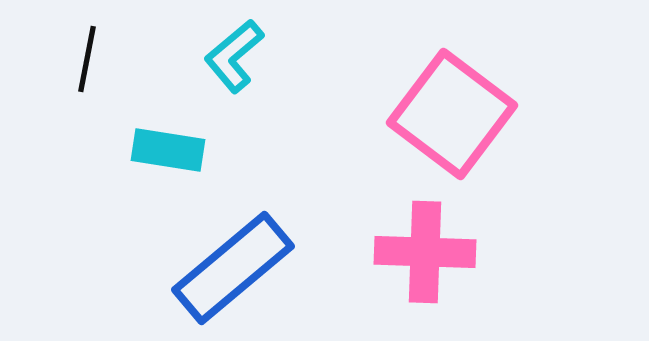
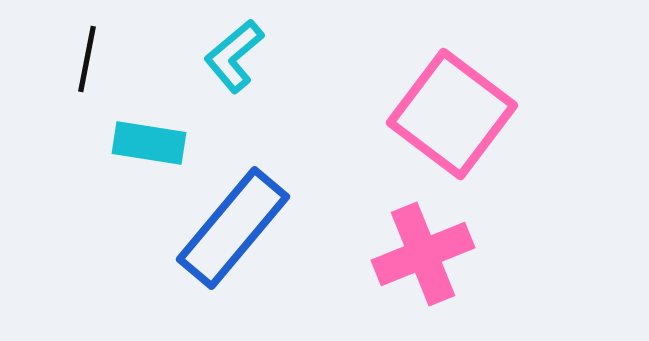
cyan rectangle: moved 19 px left, 7 px up
pink cross: moved 2 px left, 2 px down; rotated 24 degrees counterclockwise
blue rectangle: moved 40 px up; rotated 10 degrees counterclockwise
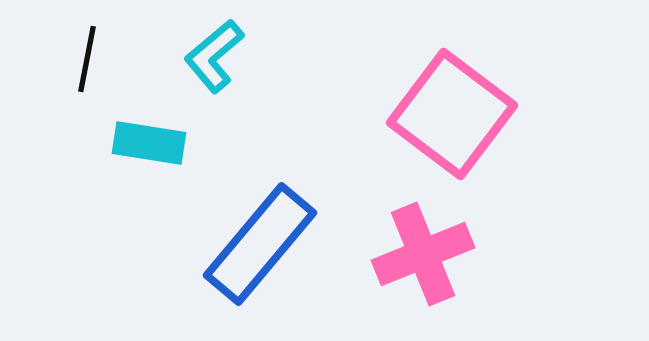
cyan L-shape: moved 20 px left
blue rectangle: moved 27 px right, 16 px down
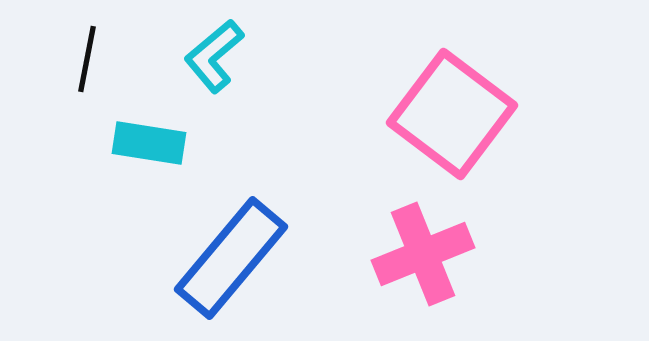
blue rectangle: moved 29 px left, 14 px down
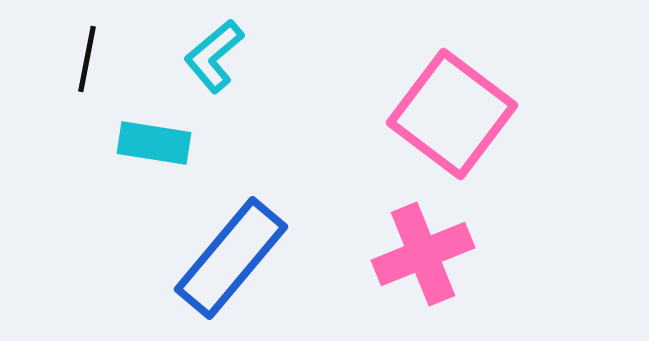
cyan rectangle: moved 5 px right
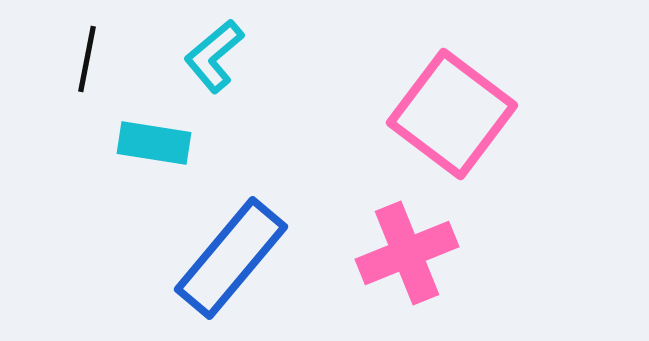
pink cross: moved 16 px left, 1 px up
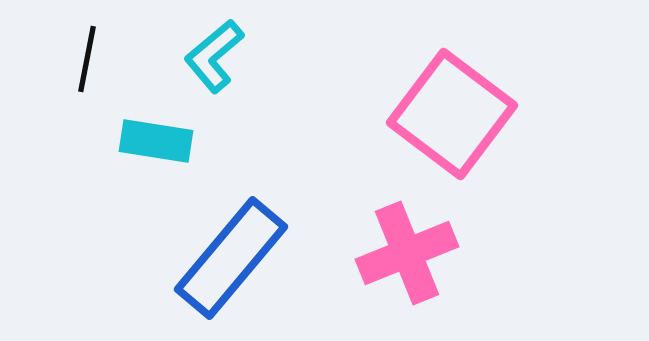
cyan rectangle: moved 2 px right, 2 px up
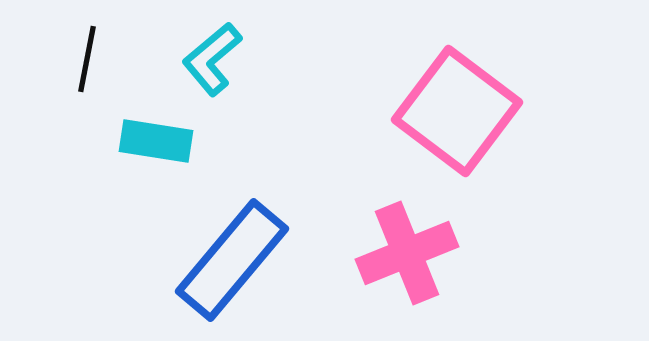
cyan L-shape: moved 2 px left, 3 px down
pink square: moved 5 px right, 3 px up
blue rectangle: moved 1 px right, 2 px down
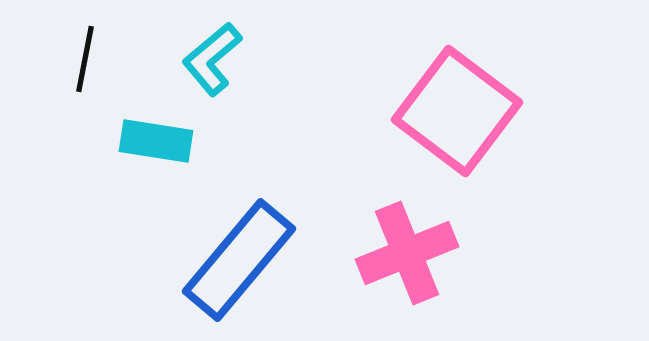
black line: moved 2 px left
blue rectangle: moved 7 px right
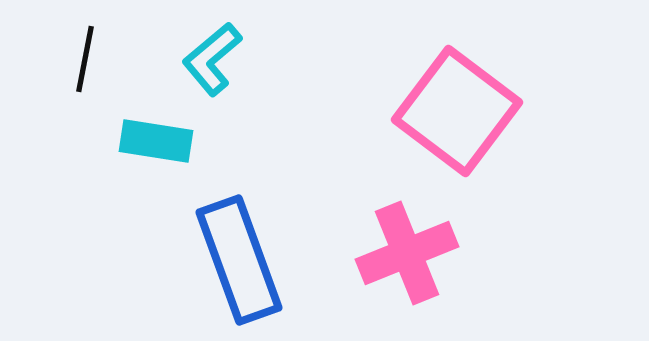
blue rectangle: rotated 60 degrees counterclockwise
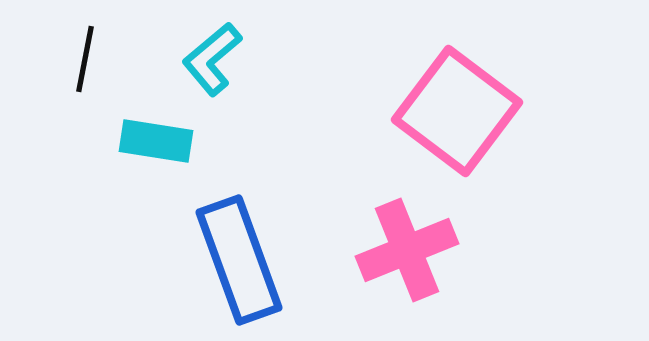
pink cross: moved 3 px up
